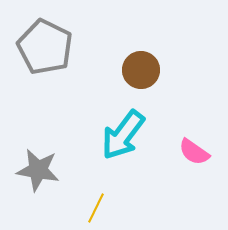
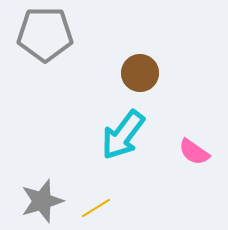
gray pentagon: moved 13 px up; rotated 26 degrees counterclockwise
brown circle: moved 1 px left, 3 px down
gray star: moved 4 px right, 31 px down; rotated 27 degrees counterclockwise
yellow line: rotated 32 degrees clockwise
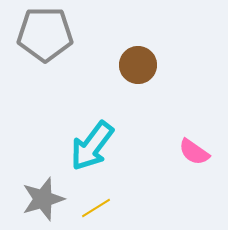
brown circle: moved 2 px left, 8 px up
cyan arrow: moved 31 px left, 11 px down
gray star: moved 1 px right, 2 px up
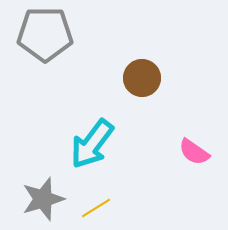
brown circle: moved 4 px right, 13 px down
cyan arrow: moved 2 px up
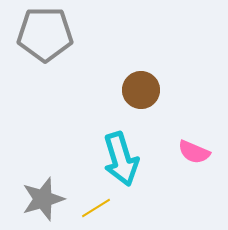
brown circle: moved 1 px left, 12 px down
cyan arrow: moved 29 px right, 15 px down; rotated 54 degrees counterclockwise
pink semicircle: rotated 12 degrees counterclockwise
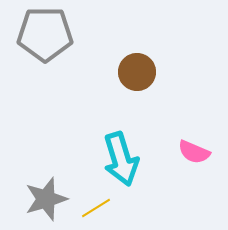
brown circle: moved 4 px left, 18 px up
gray star: moved 3 px right
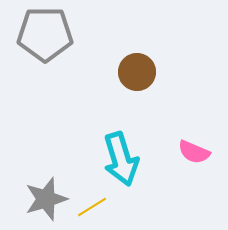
yellow line: moved 4 px left, 1 px up
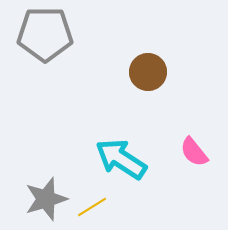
brown circle: moved 11 px right
pink semicircle: rotated 28 degrees clockwise
cyan arrow: rotated 140 degrees clockwise
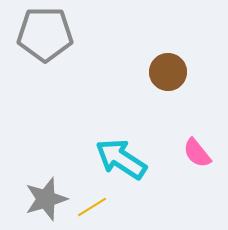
brown circle: moved 20 px right
pink semicircle: moved 3 px right, 1 px down
